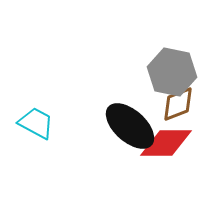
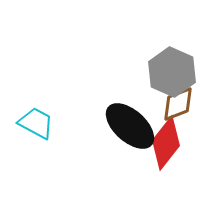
gray hexagon: rotated 12 degrees clockwise
red diamond: rotated 52 degrees counterclockwise
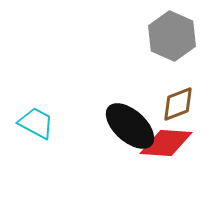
gray hexagon: moved 36 px up
red diamond: rotated 56 degrees clockwise
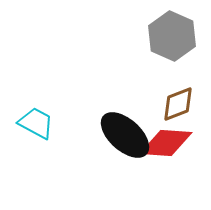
black ellipse: moved 5 px left, 9 px down
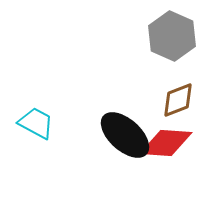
brown diamond: moved 4 px up
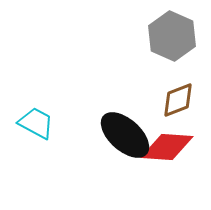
red diamond: moved 1 px right, 4 px down
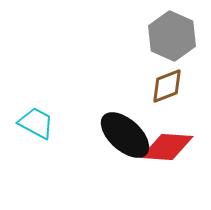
brown diamond: moved 11 px left, 14 px up
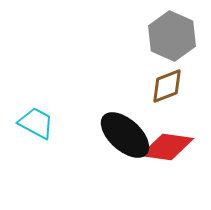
red diamond: rotated 4 degrees clockwise
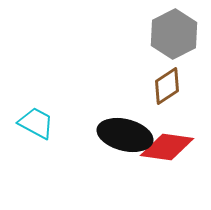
gray hexagon: moved 2 px right, 2 px up; rotated 9 degrees clockwise
brown diamond: rotated 12 degrees counterclockwise
black ellipse: rotated 28 degrees counterclockwise
